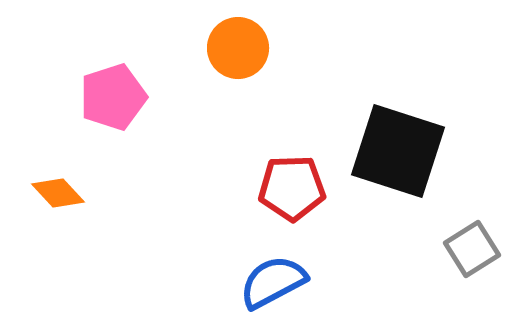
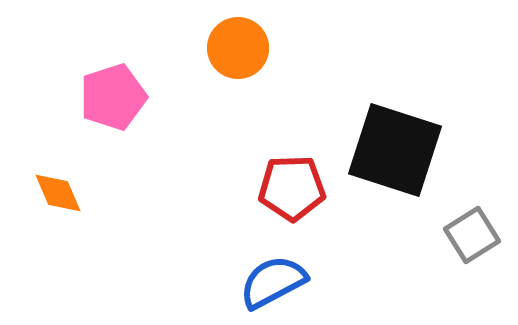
black square: moved 3 px left, 1 px up
orange diamond: rotated 20 degrees clockwise
gray square: moved 14 px up
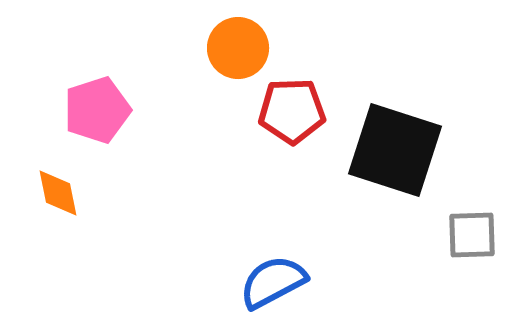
pink pentagon: moved 16 px left, 13 px down
red pentagon: moved 77 px up
orange diamond: rotated 12 degrees clockwise
gray square: rotated 30 degrees clockwise
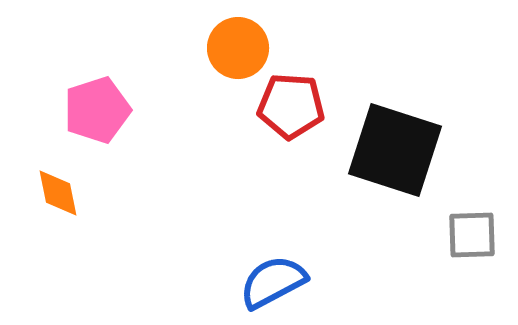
red pentagon: moved 1 px left, 5 px up; rotated 6 degrees clockwise
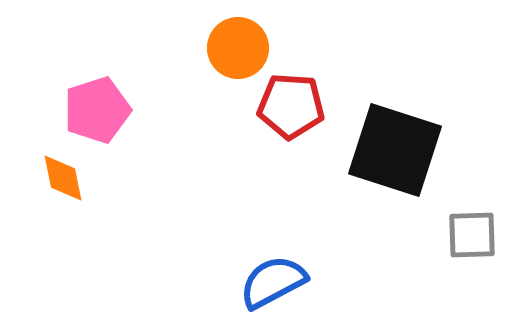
orange diamond: moved 5 px right, 15 px up
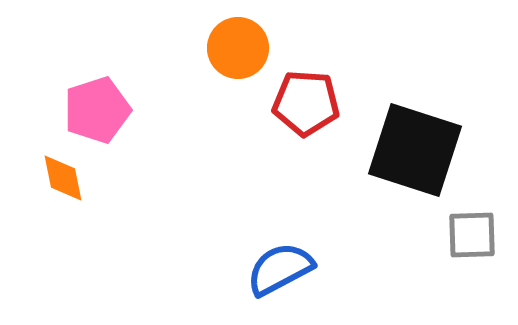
red pentagon: moved 15 px right, 3 px up
black square: moved 20 px right
blue semicircle: moved 7 px right, 13 px up
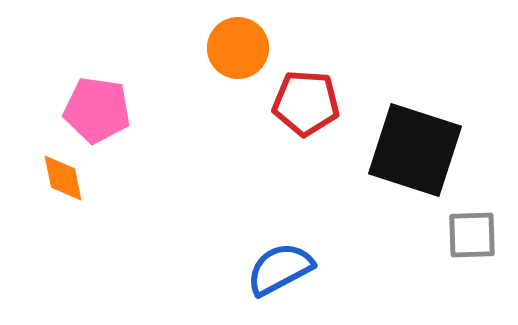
pink pentagon: rotated 26 degrees clockwise
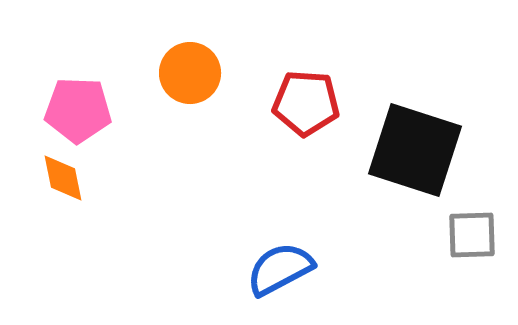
orange circle: moved 48 px left, 25 px down
pink pentagon: moved 19 px left; rotated 6 degrees counterclockwise
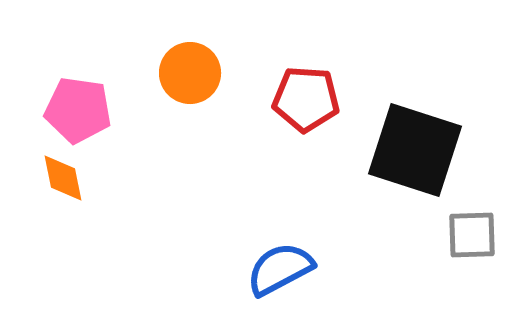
red pentagon: moved 4 px up
pink pentagon: rotated 6 degrees clockwise
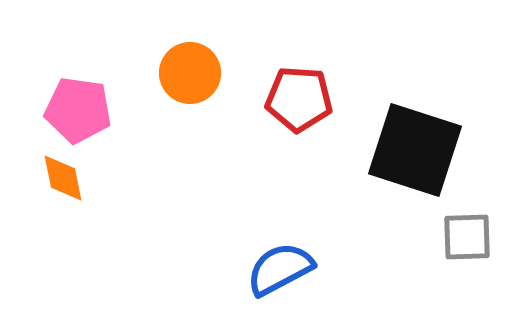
red pentagon: moved 7 px left
gray square: moved 5 px left, 2 px down
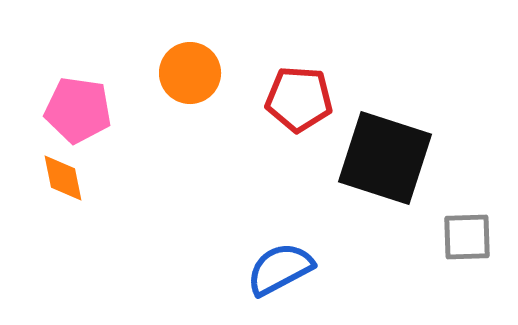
black square: moved 30 px left, 8 px down
